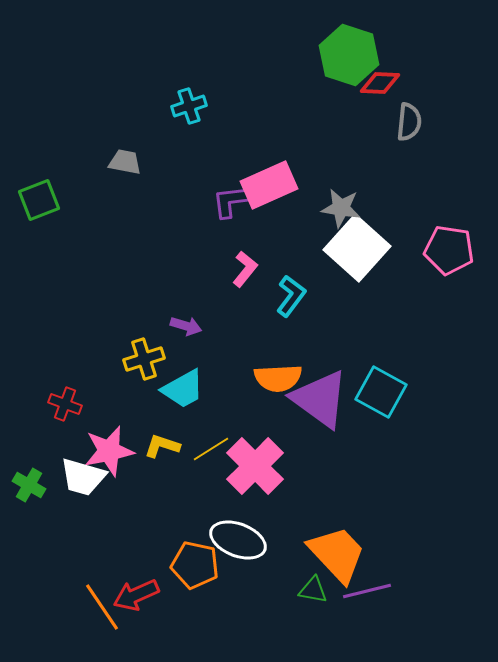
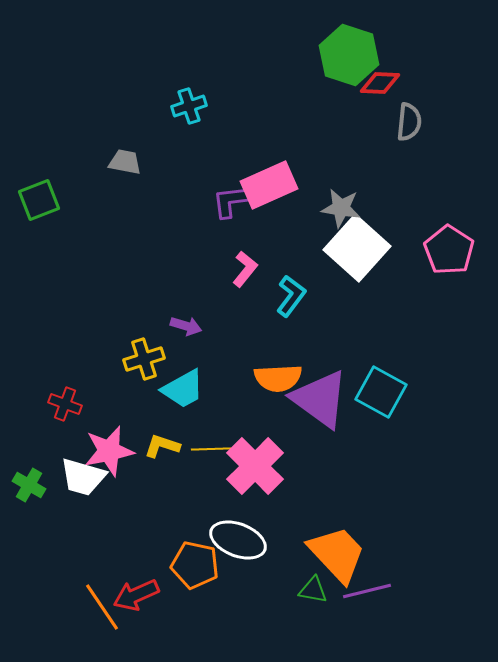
pink pentagon: rotated 24 degrees clockwise
yellow line: rotated 30 degrees clockwise
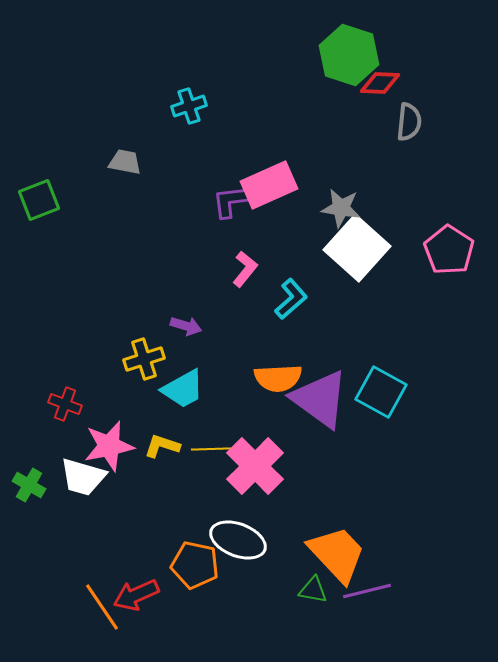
cyan L-shape: moved 3 px down; rotated 12 degrees clockwise
pink star: moved 5 px up
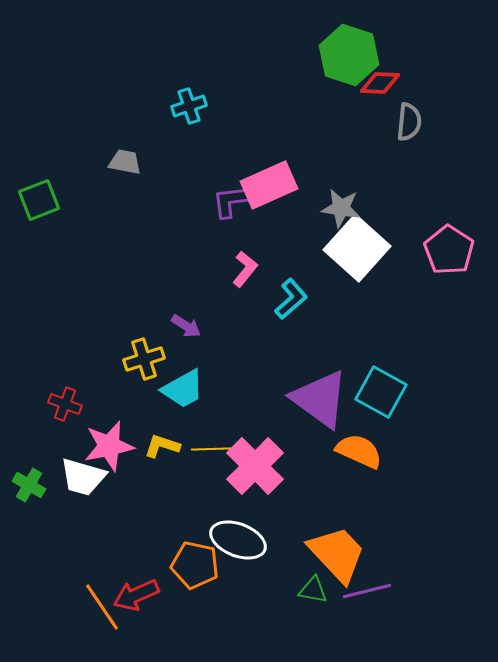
purple arrow: rotated 16 degrees clockwise
orange semicircle: moved 81 px right, 73 px down; rotated 153 degrees counterclockwise
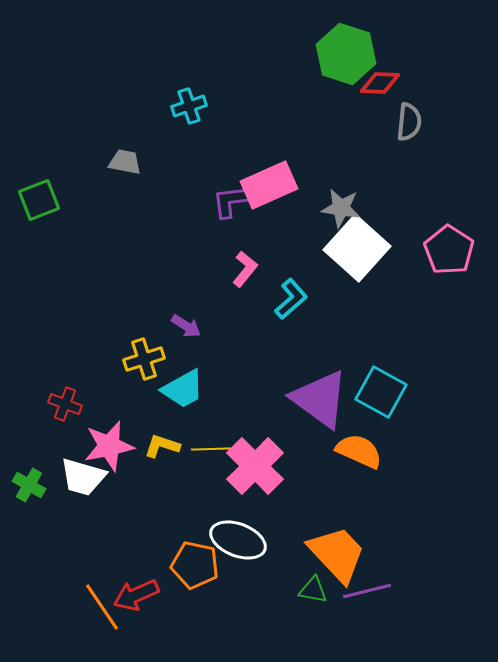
green hexagon: moved 3 px left, 1 px up
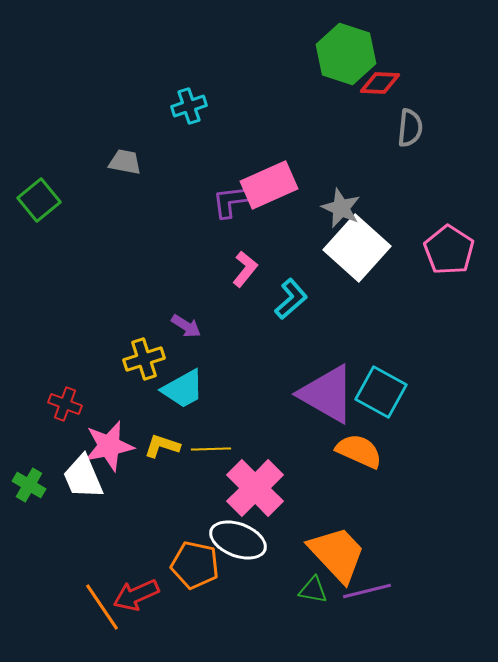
gray semicircle: moved 1 px right, 6 px down
green square: rotated 18 degrees counterclockwise
gray star: rotated 15 degrees clockwise
purple triangle: moved 7 px right, 5 px up; rotated 6 degrees counterclockwise
pink cross: moved 22 px down
white trapezoid: rotated 51 degrees clockwise
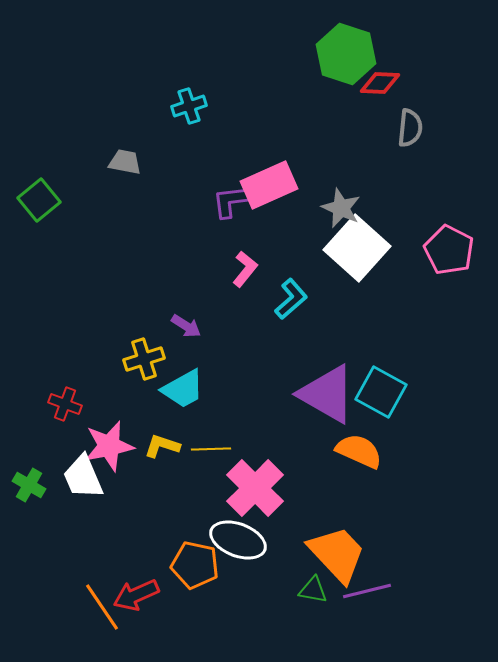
pink pentagon: rotated 6 degrees counterclockwise
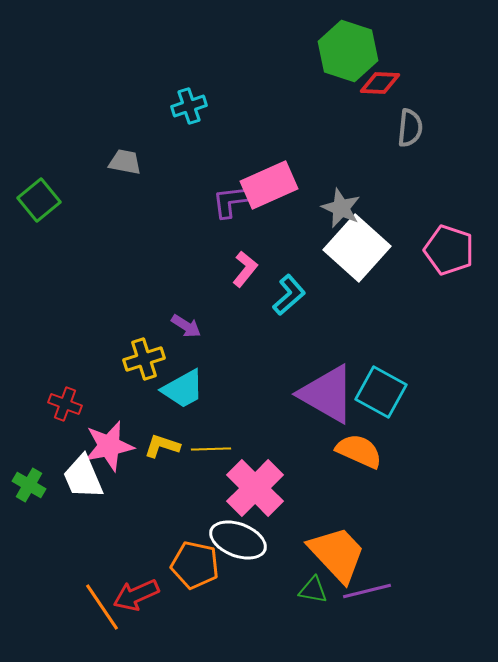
green hexagon: moved 2 px right, 3 px up
pink pentagon: rotated 9 degrees counterclockwise
cyan L-shape: moved 2 px left, 4 px up
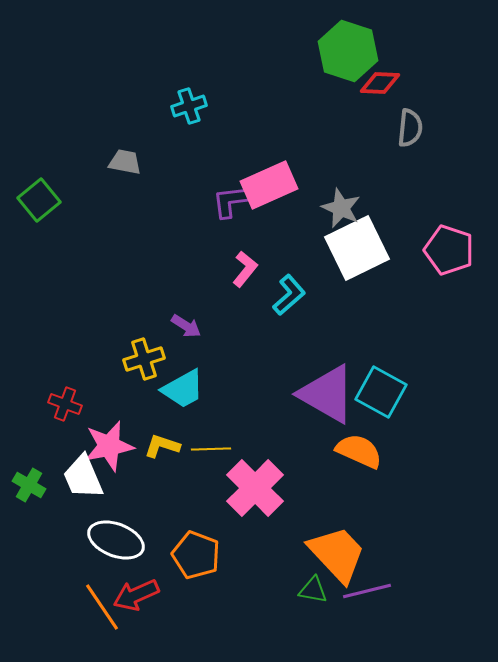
white square: rotated 22 degrees clockwise
white ellipse: moved 122 px left
orange pentagon: moved 1 px right, 10 px up; rotated 9 degrees clockwise
